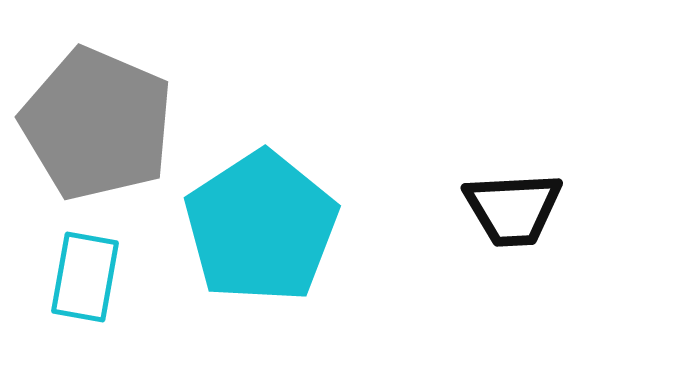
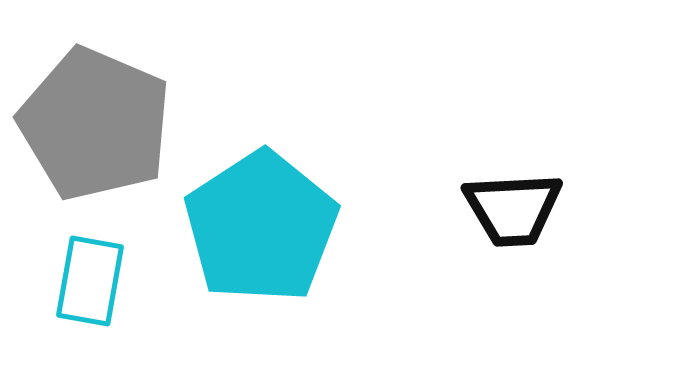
gray pentagon: moved 2 px left
cyan rectangle: moved 5 px right, 4 px down
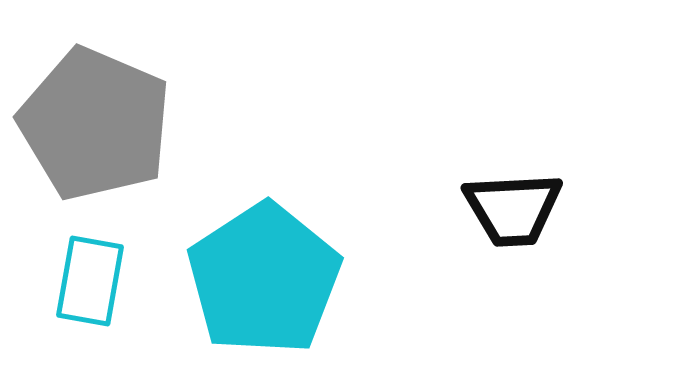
cyan pentagon: moved 3 px right, 52 px down
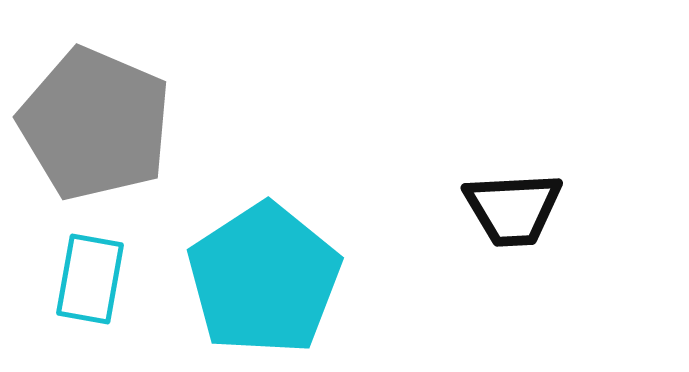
cyan rectangle: moved 2 px up
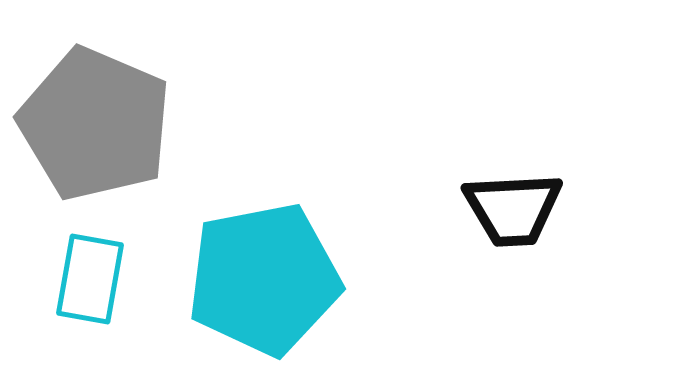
cyan pentagon: rotated 22 degrees clockwise
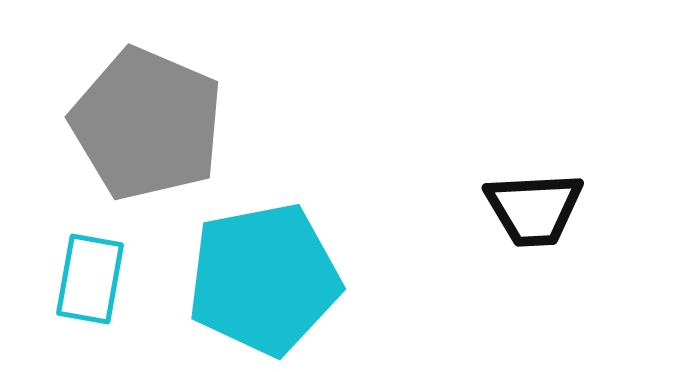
gray pentagon: moved 52 px right
black trapezoid: moved 21 px right
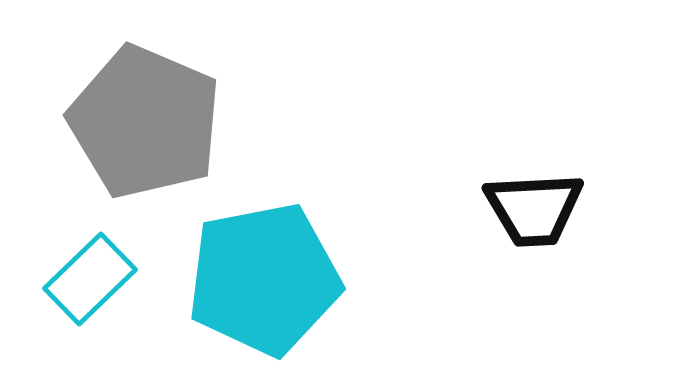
gray pentagon: moved 2 px left, 2 px up
cyan rectangle: rotated 36 degrees clockwise
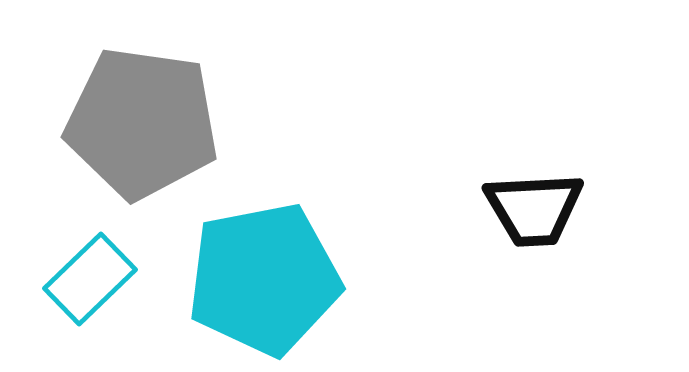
gray pentagon: moved 3 px left, 1 px down; rotated 15 degrees counterclockwise
